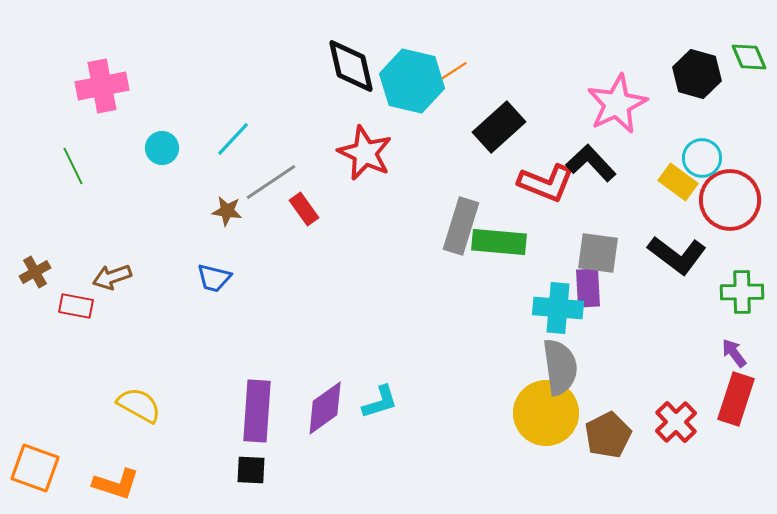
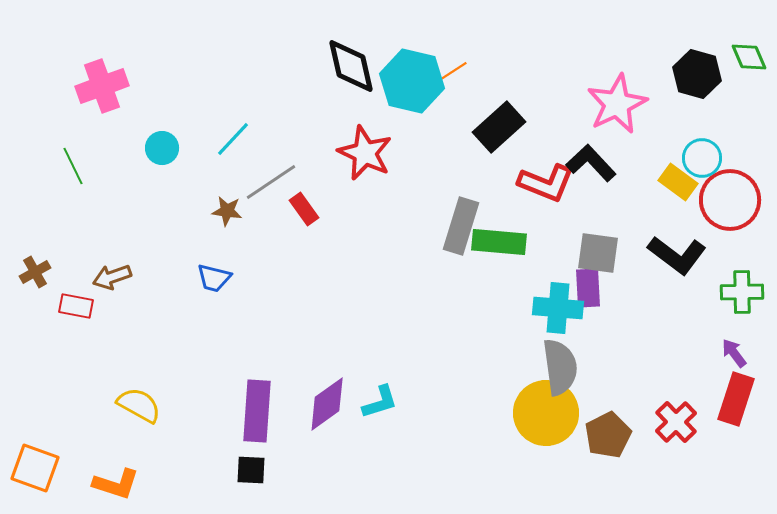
pink cross at (102, 86): rotated 9 degrees counterclockwise
purple diamond at (325, 408): moved 2 px right, 4 px up
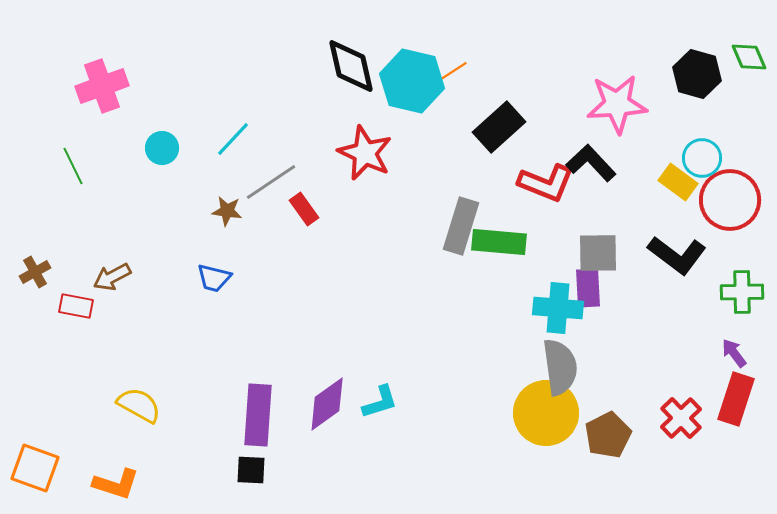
pink star at (617, 104): rotated 22 degrees clockwise
gray square at (598, 253): rotated 9 degrees counterclockwise
brown arrow at (112, 277): rotated 9 degrees counterclockwise
purple rectangle at (257, 411): moved 1 px right, 4 px down
red cross at (676, 422): moved 5 px right, 4 px up
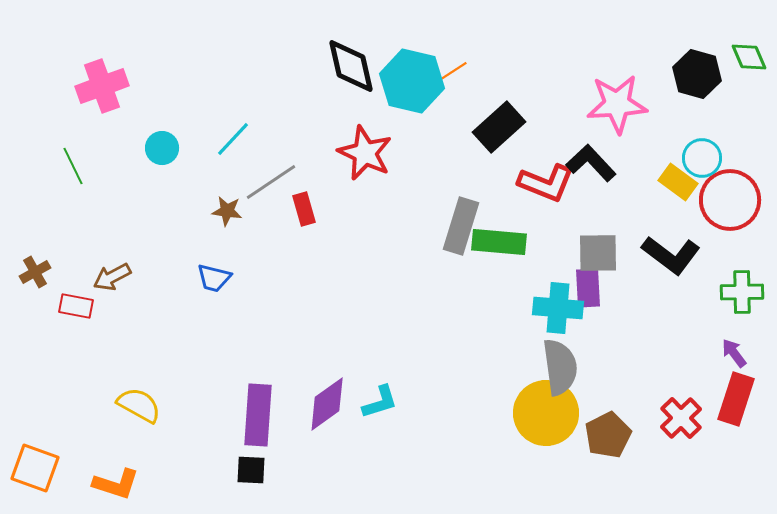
red rectangle at (304, 209): rotated 20 degrees clockwise
black L-shape at (677, 255): moved 6 px left
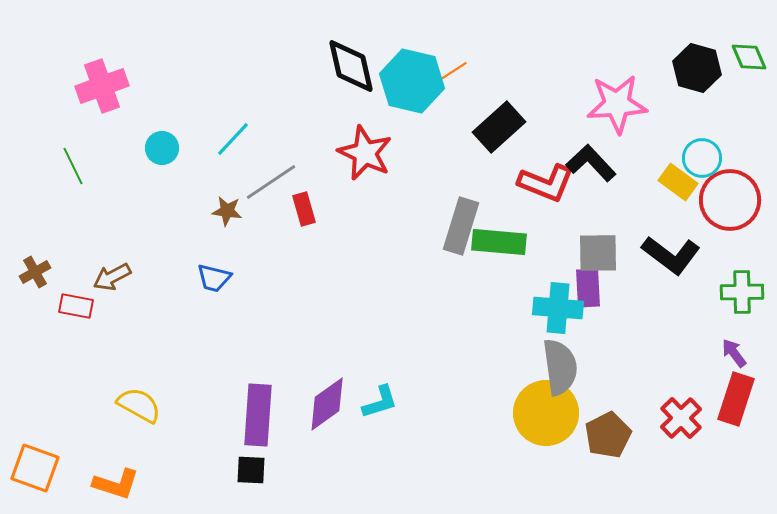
black hexagon at (697, 74): moved 6 px up
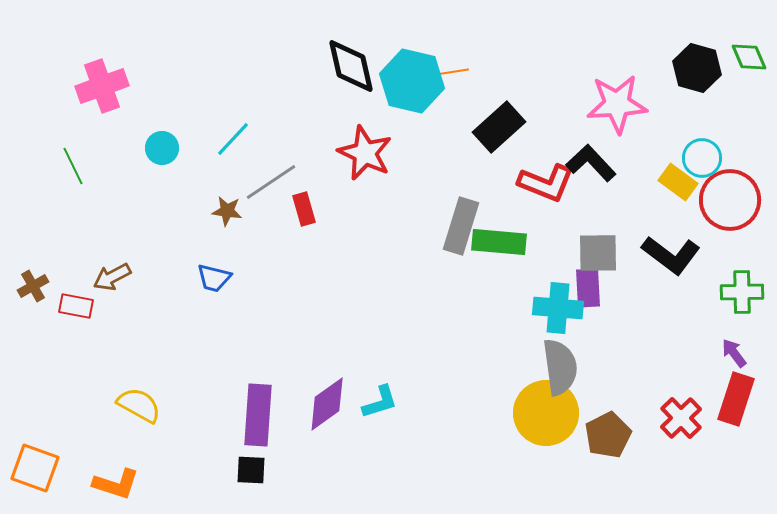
orange line at (452, 72): rotated 24 degrees clockwise
brown cross at (35, 272): moved 2 px left, 14 px down
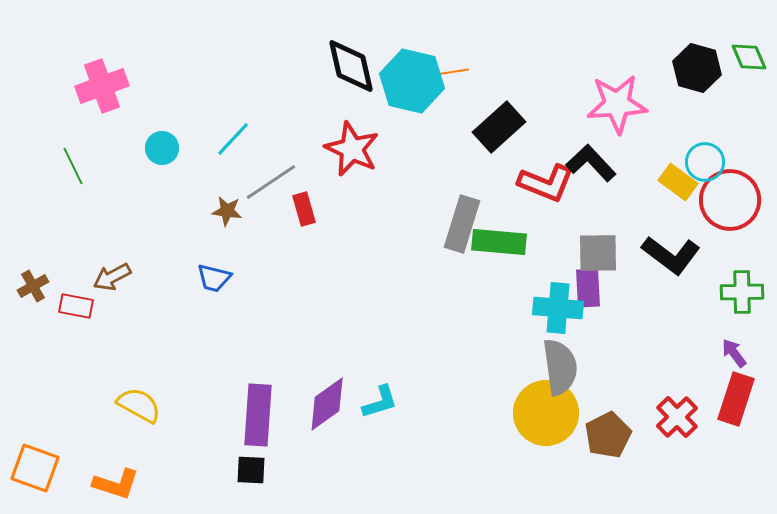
red star at (365, 153): moved 13 px left, 4 px up
cyan circle at (702, 158): moved 3 px right, 4 px down
gray rectangle at (461, 226): moved 1 px right, 2 px up
red cross at (681, 418): moved 4 px left, 1 px up
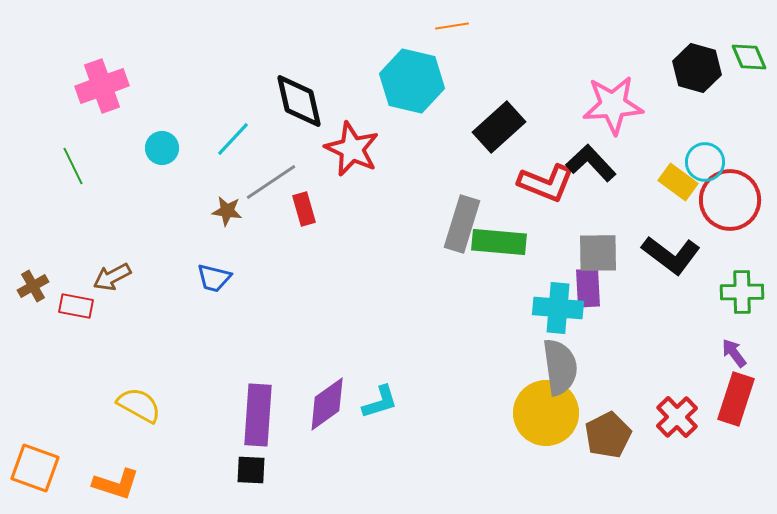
black diamond at (351, 66): moved 52 px left, 35 px down
orange line at (452, 72): moved 46 px up
pink star at (617, 104): moved 4 px left, 1 px down
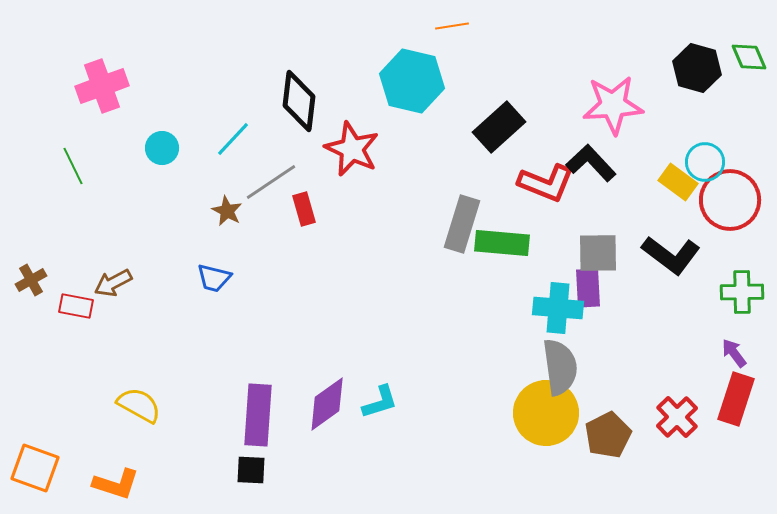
black diamond at (299, 101): rotated 20 degrees clockwise
brown star at (227, 211): rotated 20 degrees clockwise
green rectangle at (499, 242): moved 3 px right, 1 px down
brown arrow at (112, 277): moved 1 px right, 6 px down
brown cross at (33, 286): moved 2 px left, 6 px up
